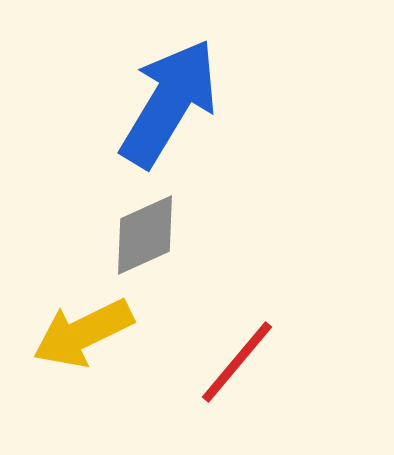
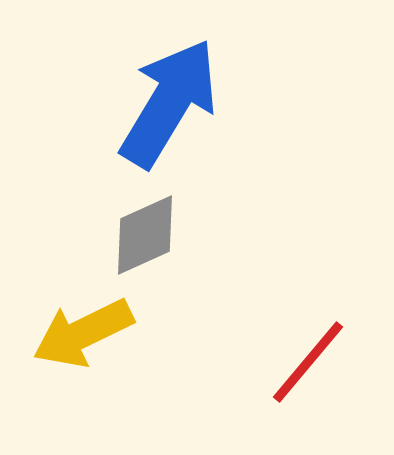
red line: moved 71 px right
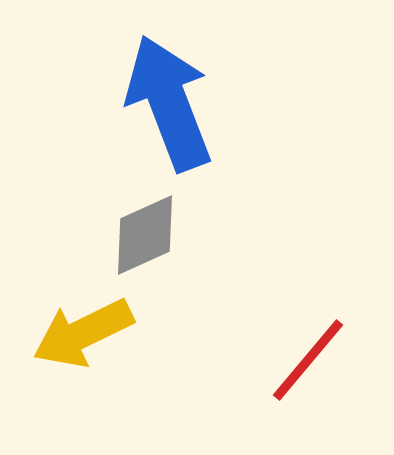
blue arrow: rotated 52 degrees counterclockwise
red line: moved 2 px up
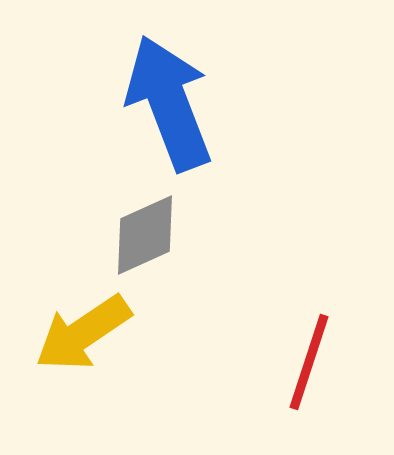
yellow arrow: rotated 8 degrees counterclockwise
red line: moved 1 px right, 2 px down; rotated 22 degrees counterclockwise
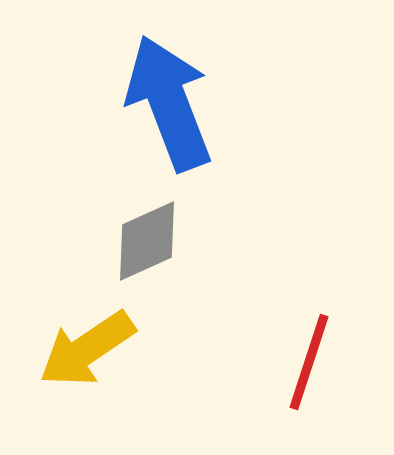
gray diamond: moved 2 px right, 6 px down
yellow arrow: moved 4 px right, 16 px down
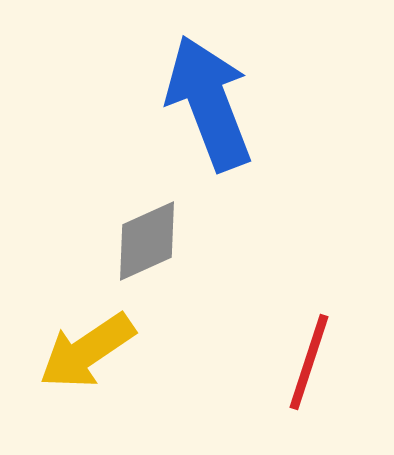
blue arrow: moved 40 px right
yellow arrow: moved 2 px down
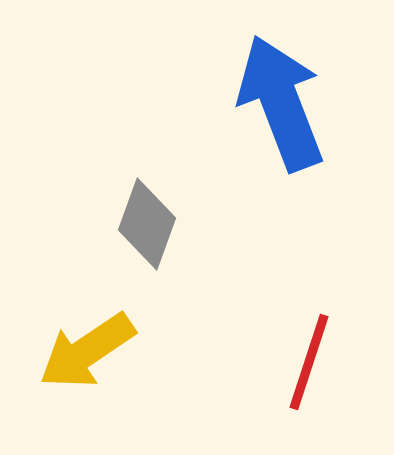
blue arrow: moved 72 px right
gray diamond: moved 17 px up; rotated 46 degrees counterclockwise
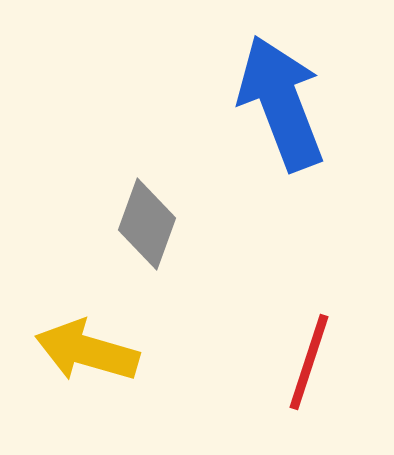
yellow arrow: rotated 50 degrees clockwise
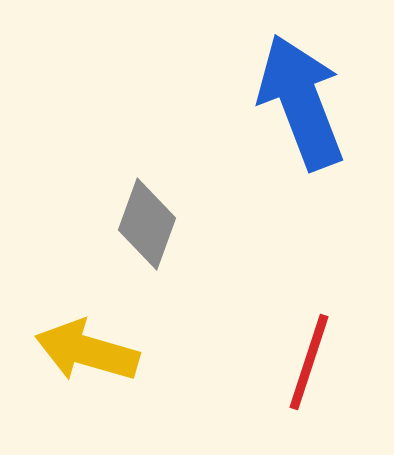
blue arrow: moved 20 px right, 1 px up
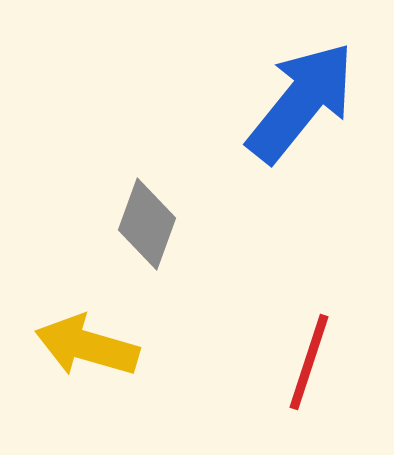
blue arrow: rotated 60 degrees clockwise
yellow arrow: moved 5 px up
